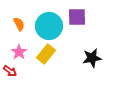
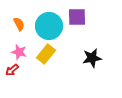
pink star: rotated 21 degrees counterclockwise
red arrow: moved 2 px right, 1 px up; rotated 104 degrees clockwise
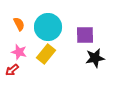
purple square: moved 8 px right, 18 px down
cyan circle: moved 1 px left, 1 px down
black star: moved 3 px right
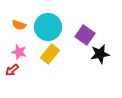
orange semicircle: moved 1 px down; rotated 136 degrees clockwise
purple square: rotated 36 degrees clockwise
yellow rectangle: moved 4 px right
black star: moved 5 px right, 4 px up
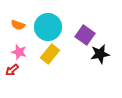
orange semicircle: moved 1 px left
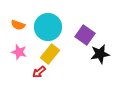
red arrow: moved 27 px right, 2 px down
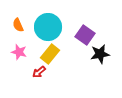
orange semicircle: rotated 48 degrees clockwise
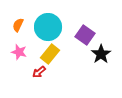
orange semicircle: rotated 48 degrees clockwise
black star: moved 1 px right; rotated 24 degrees counterclockwise
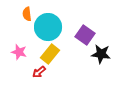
orange semicircle: moved 9 px right, 11 px up; rotated 32 degrees counterclockwise
black star: rotated 30 degrees counterclockwise
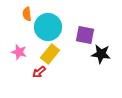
purple square: rotated 24 degrees counterclockwise
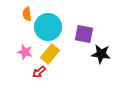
purple square: moved 1 px left, 1 px up
pink star: moved 6 px right
